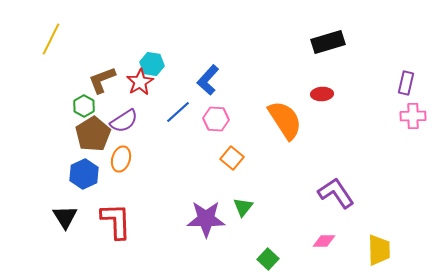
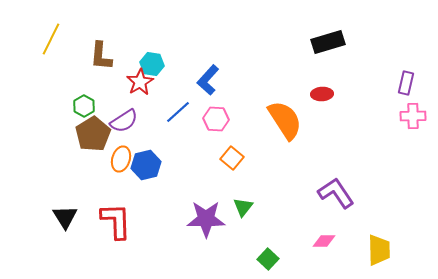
brown L-shape: moved 1 px left, 24 px up; rotated 64 degrees counterclockwise
blue hexagon: moved 62 px right, 9 px up; rotated 12 degrees clockwise
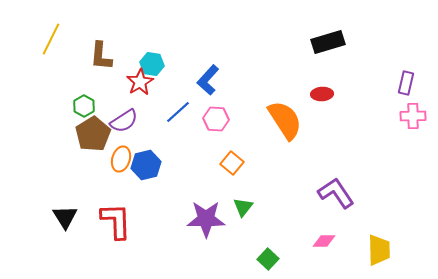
orange square: moved 5 px down
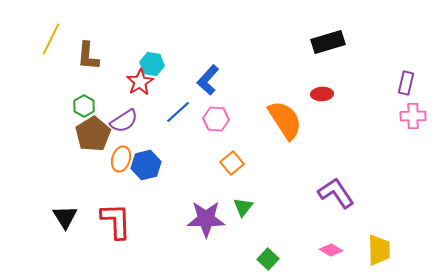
brown L-shape: moved 13 px left
orange square: rotated 10 degrees clockwise
pink diamond: moved 7 px right, 9 px down; rotated 30 degrees clockwise
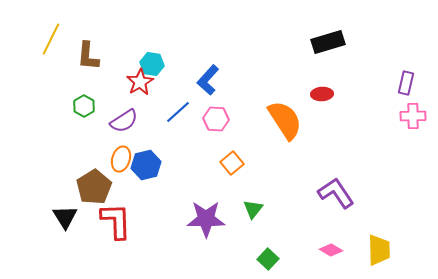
brown pentagon: moved 1 px right, 53 px down
green triangle: moved 10 px right, 2 px down
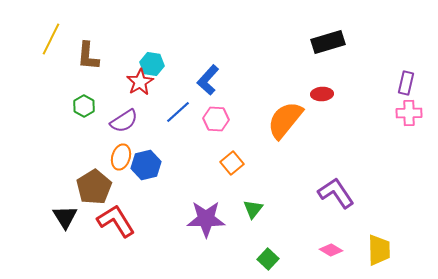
pink cross: moved 4 px left, 3 px up
orange semicircle: rotated 108 degrees counterclockwise
orange ellipse: moved 2 px up
red L-shape: rotated 30 degrees counterclockwise
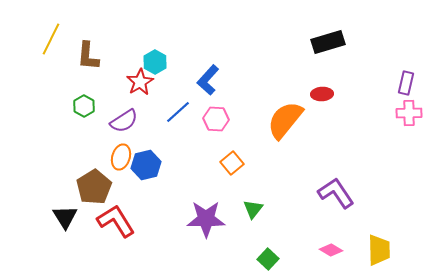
cyan hexagon: moved 3 px right, 2 px up; rotated 20 degrees clockwise
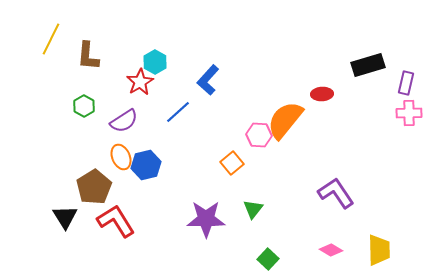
black rectangle: moved 40 px right, 23 px down
pink hexagon: moved 43 px right, 16 px down
orange ellipse: rotated 40 degrees counterclockwise
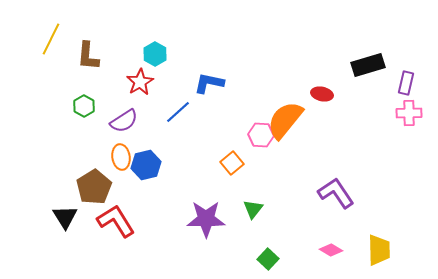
cyan hexagon: moved 8 px up
blue L-shape: moved 1 px right, 3 px down; rotated 60 degrees clockwise
red ellipse: rotated 15 degrees clockwise
pink hexagon: moved 2 px right
orange ellipse: rotated 15 degrees clockwise
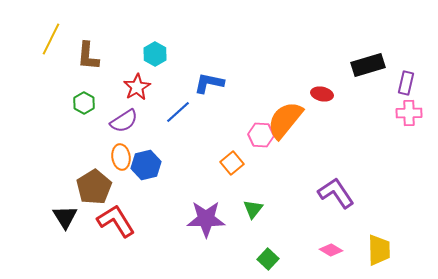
red star: moved 3 px left, 5 px down
green hexagon: moved 3 px up
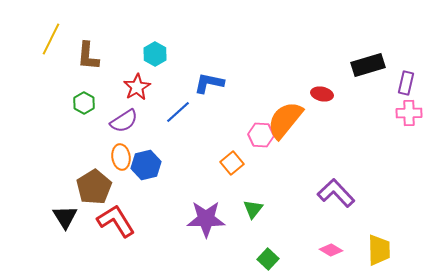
purple L-shape: rotated 9 degrees counterclockwise
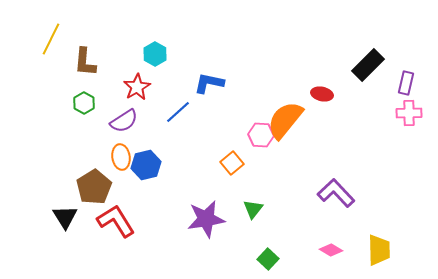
brown L-shape: moved 3 px left, 6 px down
black rectangle: rotated 28 degrees counterclockwise
purple star: rotated 9 degrees counterclockwise
